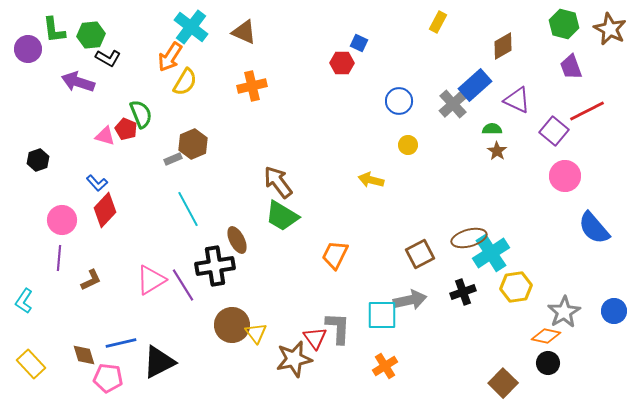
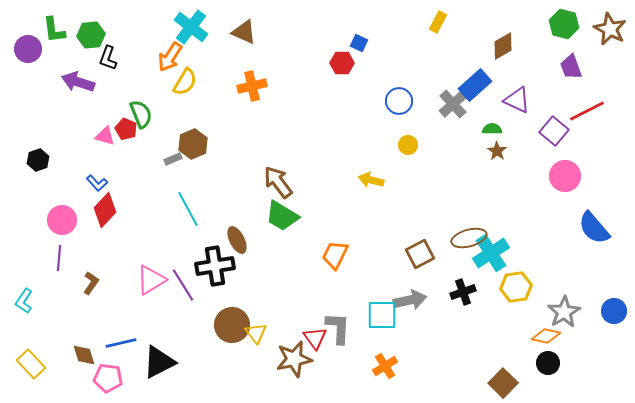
black L-shape at (108, 58): rotated 80 degrees clockwise
brown L-shape at (91, 280): moved 3 px down; rotated 30 degrees counterclockwise
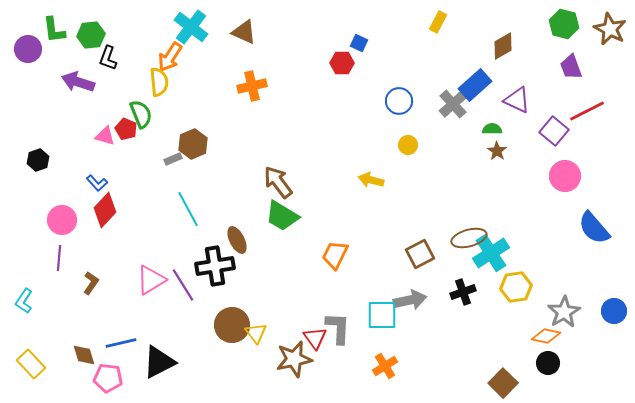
yellow semicircle at (185, 82): moved 26 px left; rotated 36 degrees counterclockwise
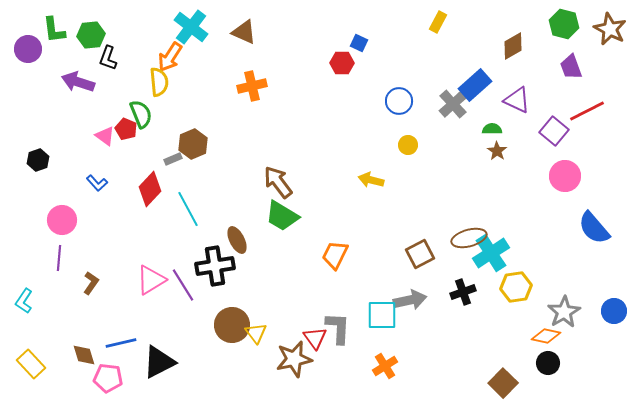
brown diamond at (503, 46): moved 10 px right
pink triangle at (105, 136): rotated 20 degrees clockwise
red diamond at (105, 210): moved 45 px right, 21 px up
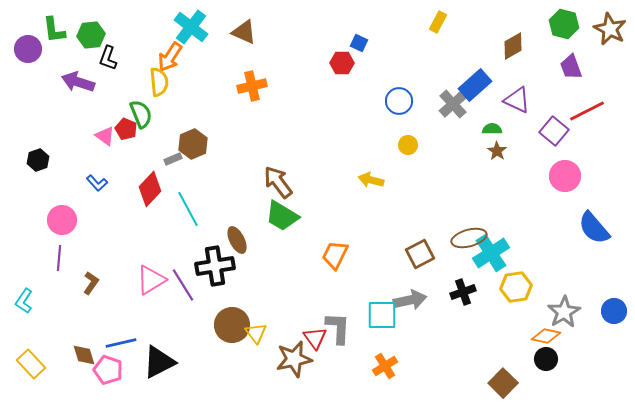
black circle at (548, 363): moved 2 px left, 4 px up
pink pentagon at (108, 378): moved 8 px up; rotated 12 degrees clockwise
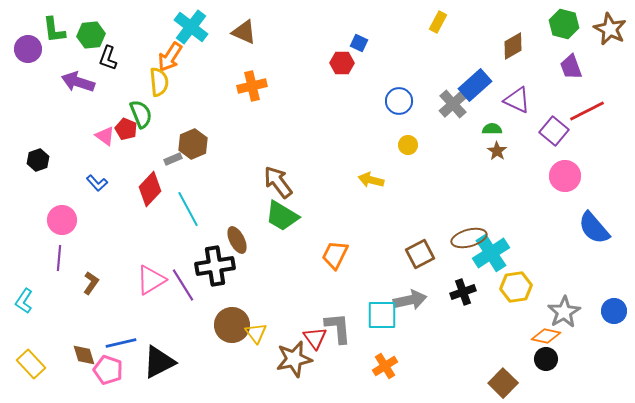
gray L-shape at (338, 328): rotated 8 degrees counterclockwise
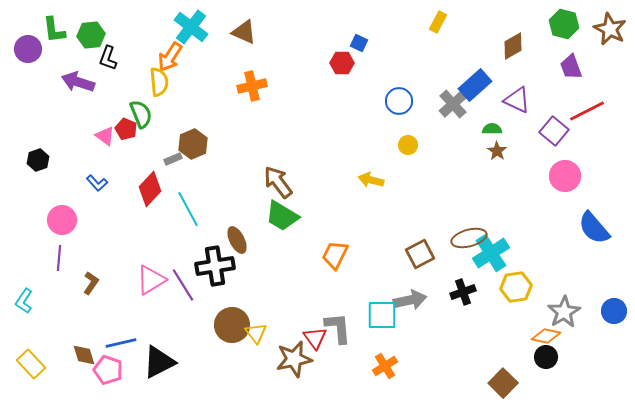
black circle at (546, 359): moved 2 px up
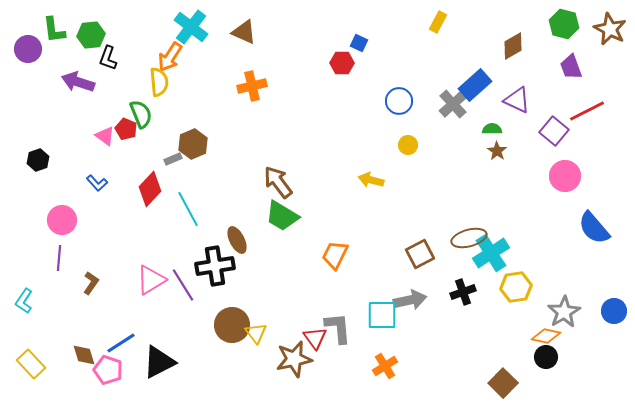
blue line at (121, 343): rotated 20 degrees counterclockwise
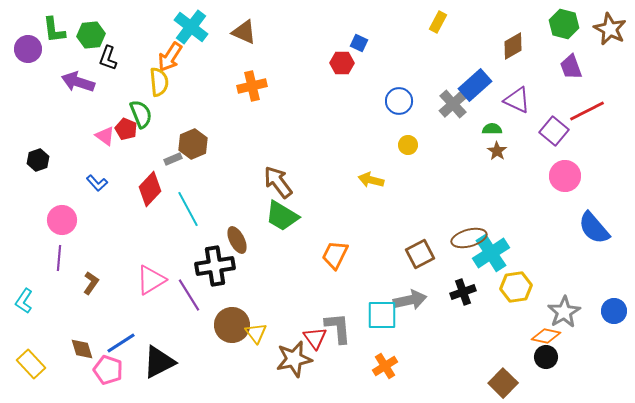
purple line at (183, 285): moved 6 px right, 10 px down
brown diamond at (84, 355): moved 2 px left, 6 px up
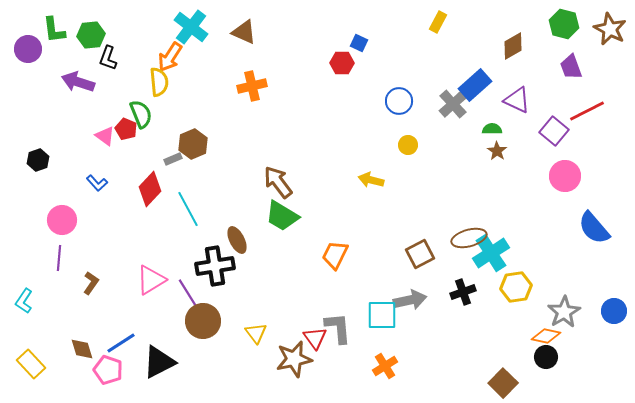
brown circle at (232, 325): moved 29 px left, 4 px up
